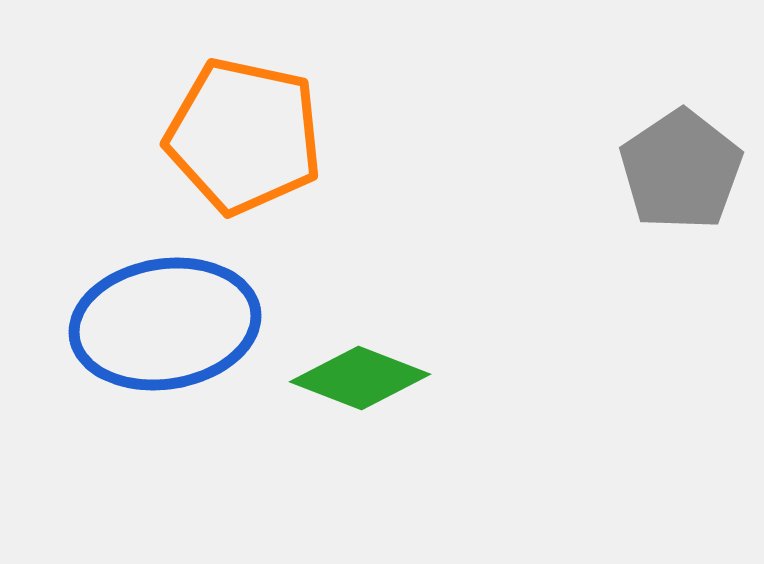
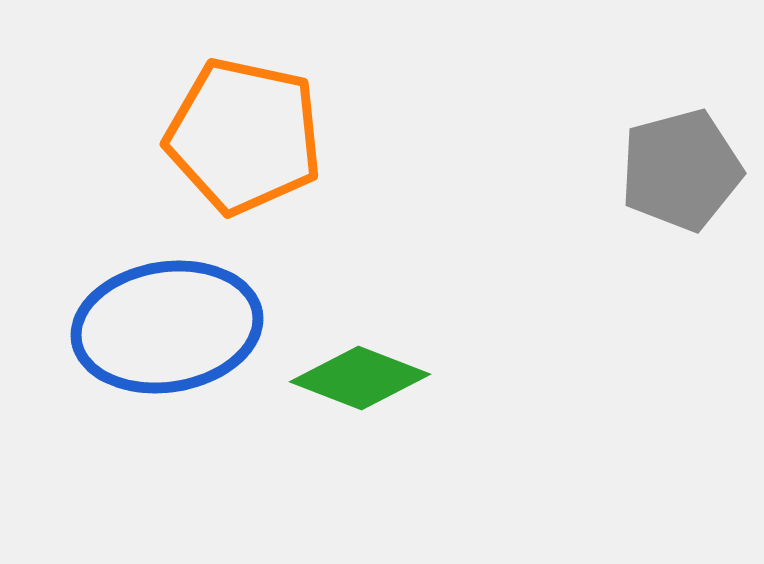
gray pentagon: rotated 19 degrees clockwise
blue ellipse: moved 2 px right, 3 px down
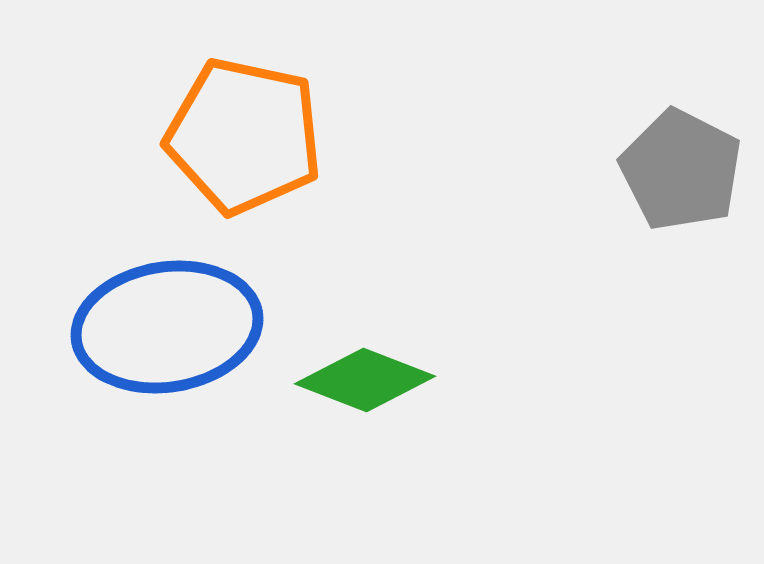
gray pentagon: rotated 30 degrees counterclockwise
green diamond: moved 5 px right, 2 px down
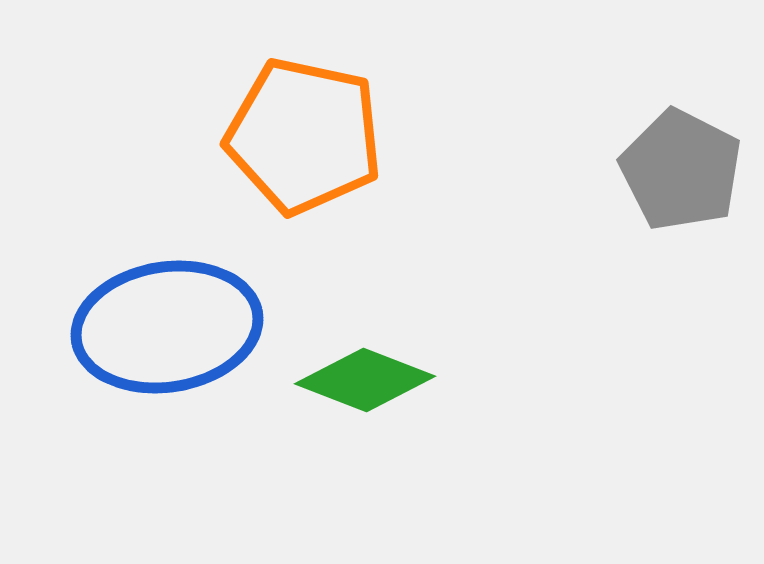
orange pentagon: moved 60 px right
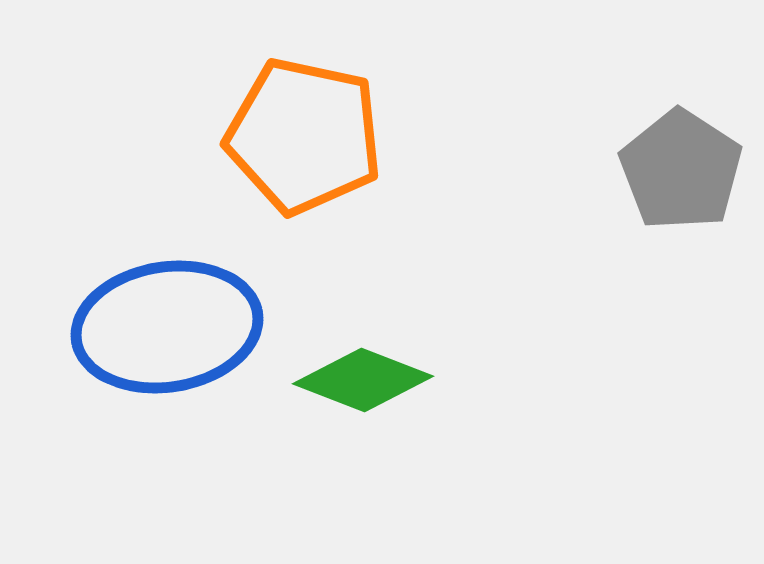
gray pentagon: rotated 6 degrees clockwise
green diamond: moved 2 px left
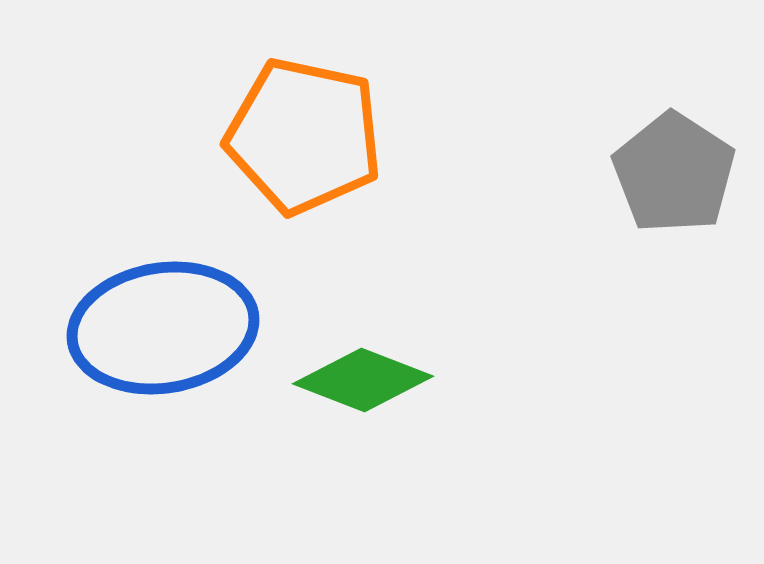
gray pentagon: moved 7 px left, 3 px down
blue ellipse: moved 4 px left, 1 px down
